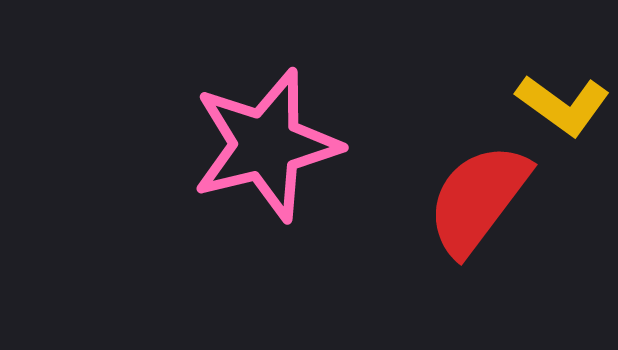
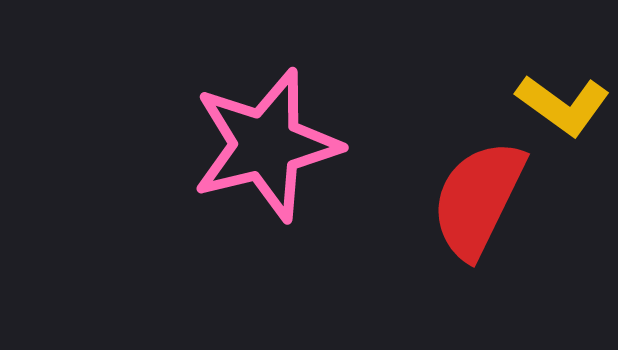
red semicircle: rotated 11 degrees counterclockwise
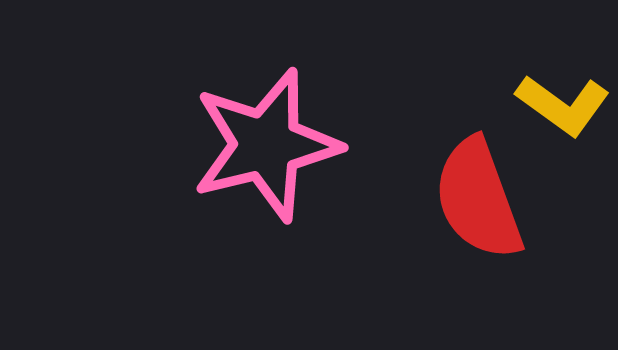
red semicircle: rotated 46 degrees counterclockwise
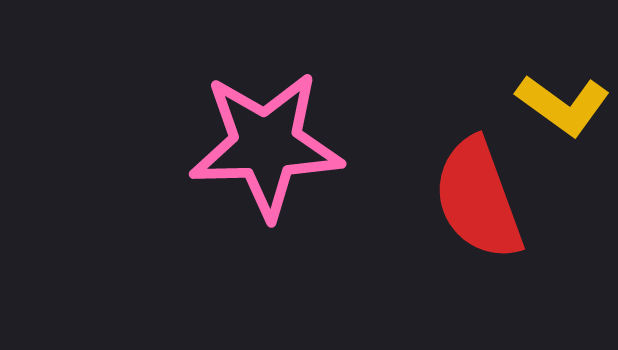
pink star: rotated 12 degrees clockwise
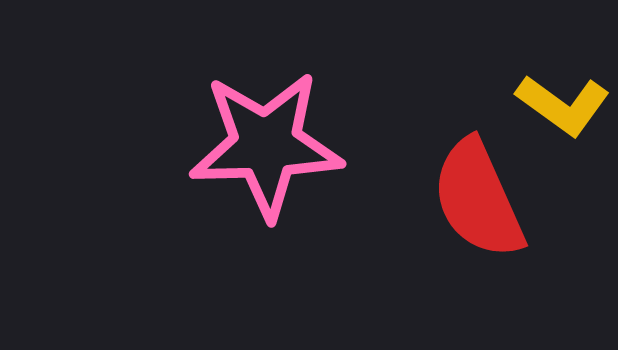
red semicircle: rotated 4 degrees counterclockwise
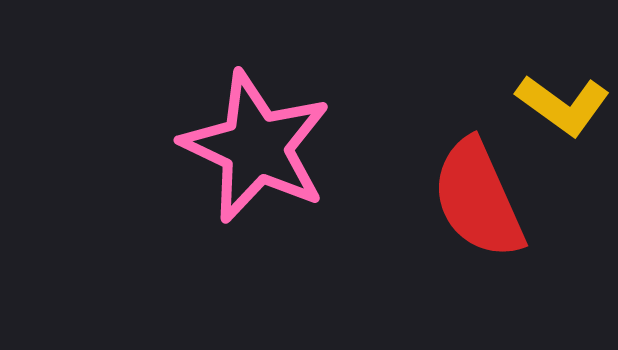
pink star: moved 10 px left, 2 px down; rotated 27 degrees clockwise
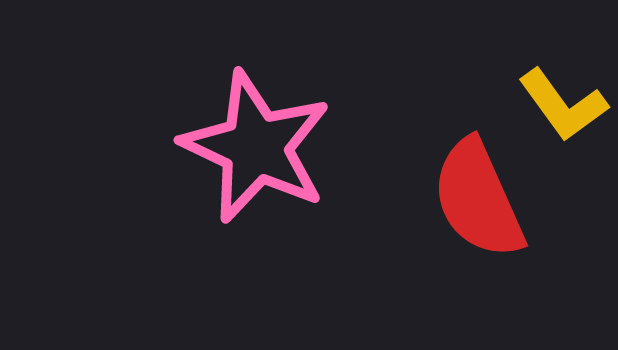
yellow L-shape: rotated 18 degrees clockwise
